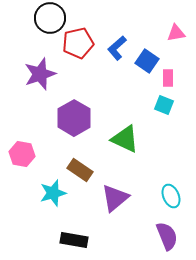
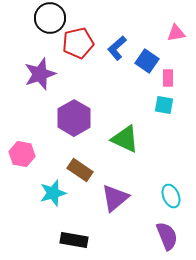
cyan square: rotated 12 degrees counterclockwise
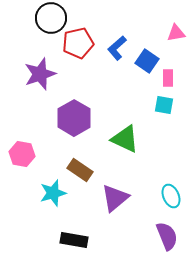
black circle: moved 1 px right
